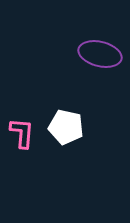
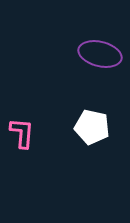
white pentagon: moved 26 px right
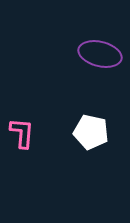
white pentagon: moved 1 px left, 5 px down
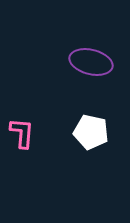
purple ellipse: moved 9 px left, 8 px down
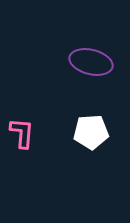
white pentagon: rotated 16 degrees counterclockwise
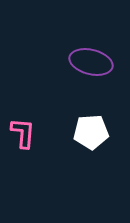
pink L-shape: moved 1 px right
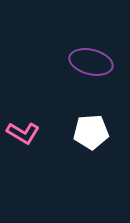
pink L-shape: rotated 116 degrees clockwise
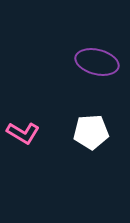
purple ellipse: moved 6 px right
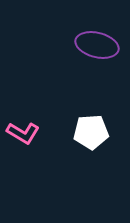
purple ellipse: moved 17 px up
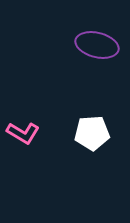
white pentagon: moved 1 px right, 1 px down
